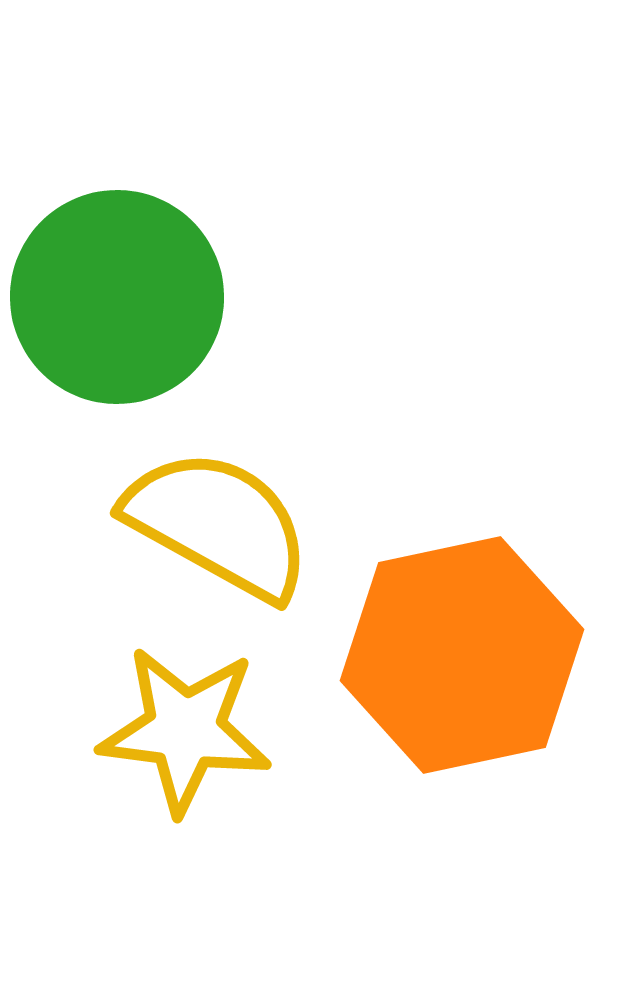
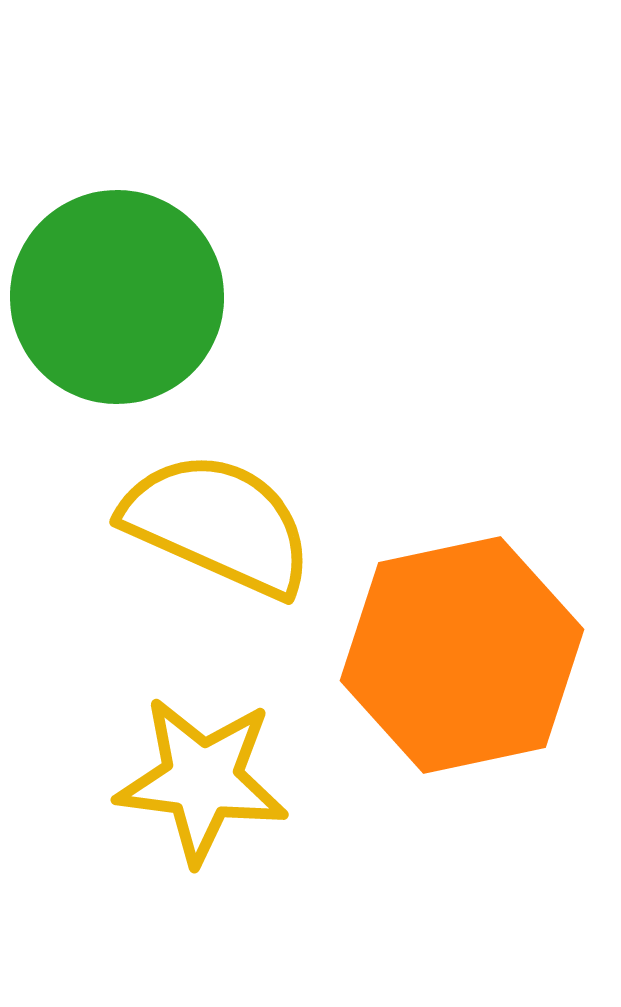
yellow semicircle: rotated 5 degrees counterclockwise
yellow star: moved 17 px right, 50 px down
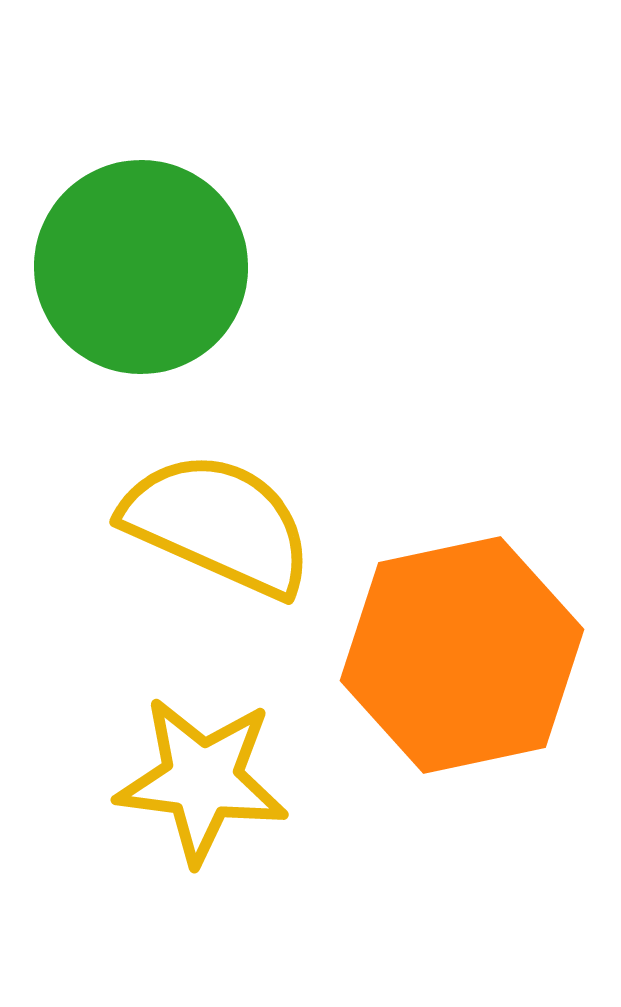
green circle: moved 24 px right, 30 px up
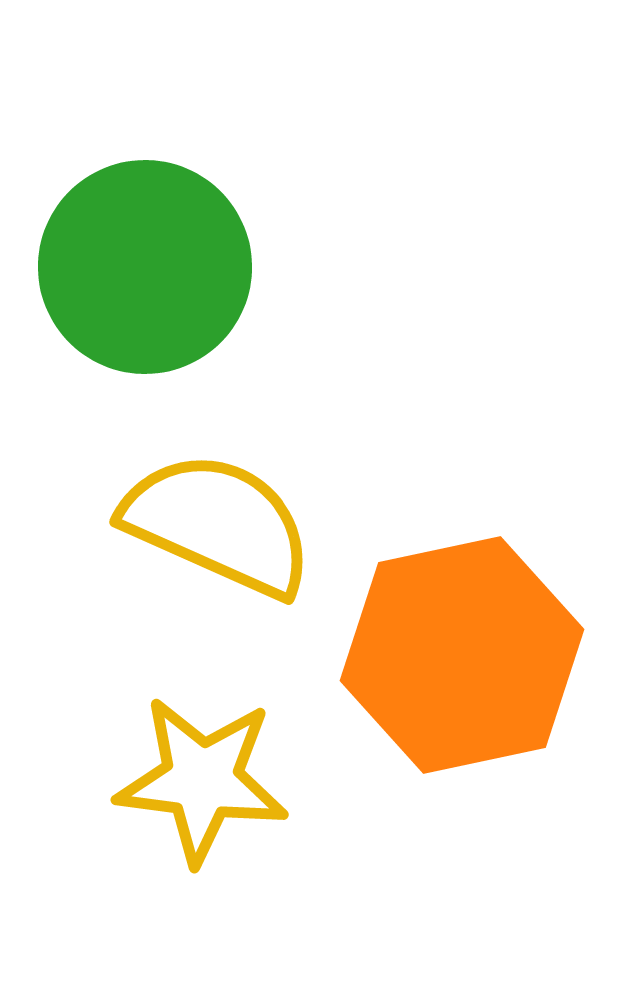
green circle: moved 4 px right
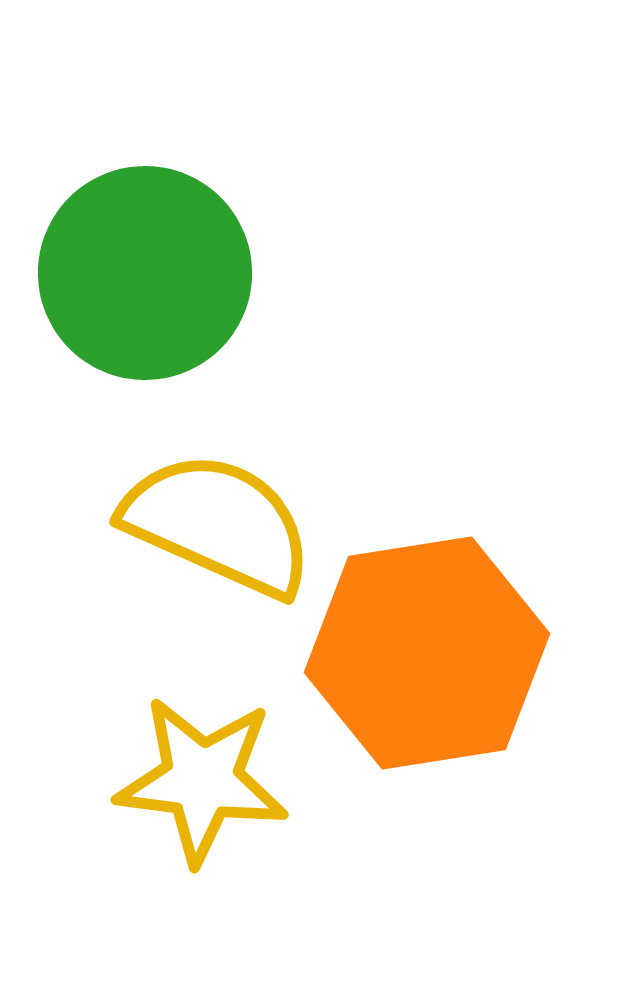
green circle: moved 6 px down
orange hexagon: moved 35 px left, 2 px up; rotated 3 degrees clockwise
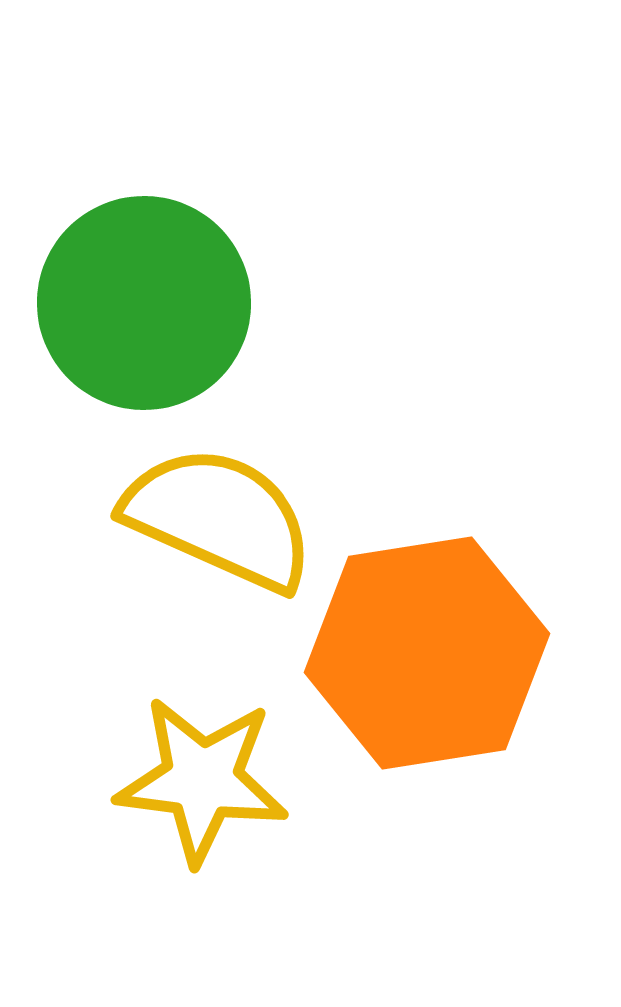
green circle: moved 1 px left, 30 px down
yellow semicircle: moved 1 px right, 6 px up
